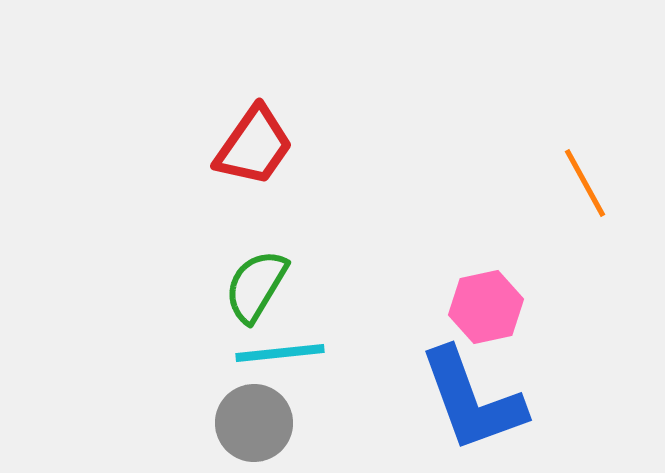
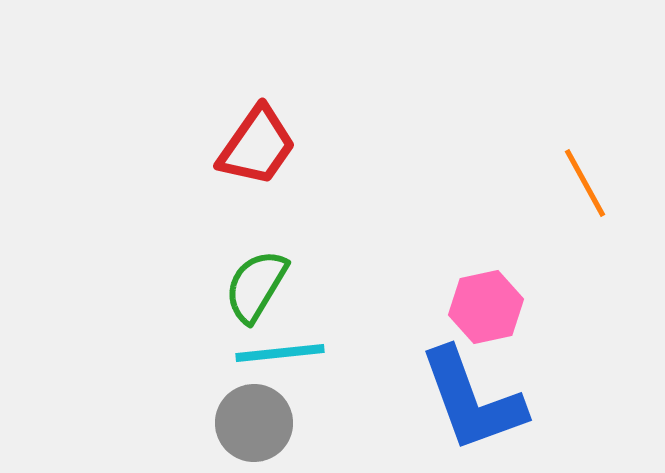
red trapezoid: moved 3 px right
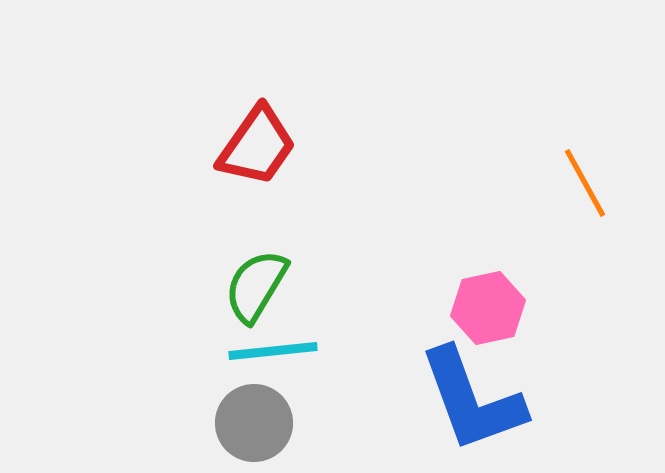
pink hexagon: moved 2 px right, 1 px down
cyan line: moved 7 px left, 2 px up
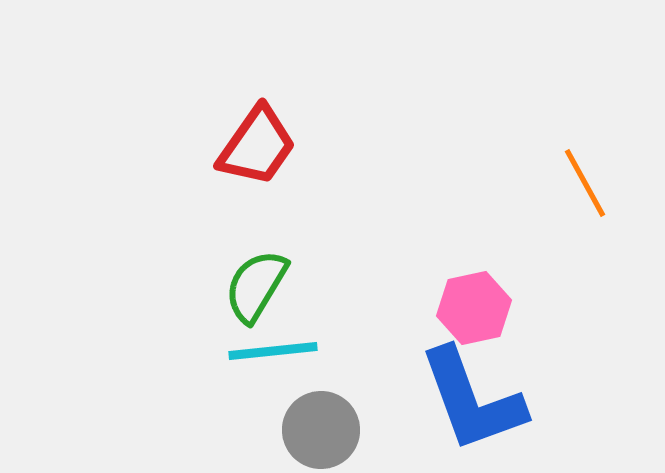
pink hexagon: moved 14 px left
gray circle: moved 67 px right, 7 px down
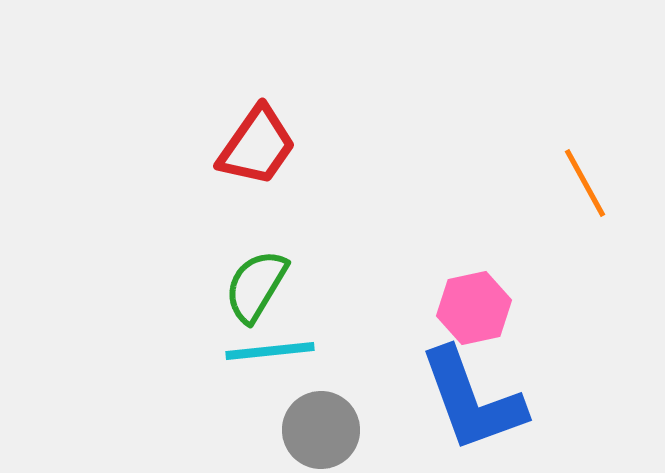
cyan line: moved 3 px left
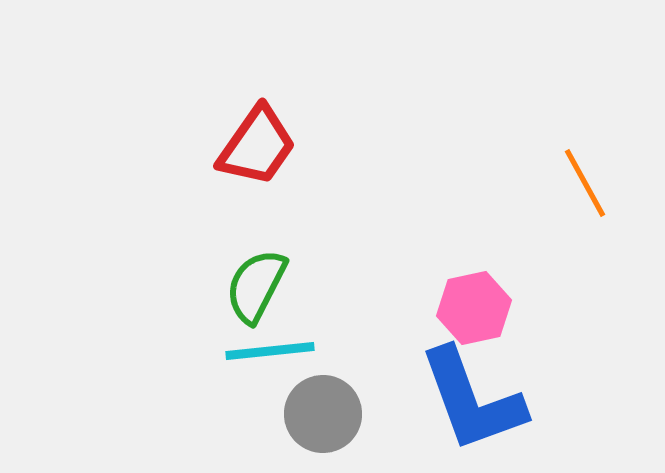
green semicircle: rotated 4 degrees counterclockwise
gray circle: moved 2 px right, 16 px up
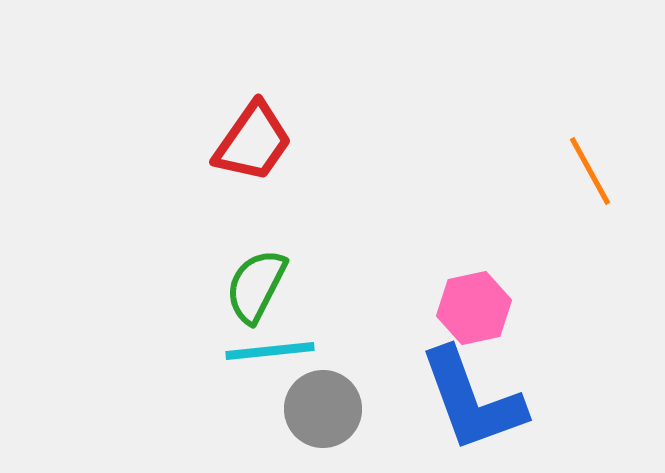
red trapezoid: moved 4 px left, 4 px up
orange line: moved 5 px right, 12 px up
gray circle: moved 5 px up
